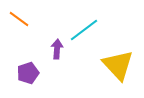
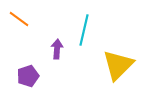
cyan line: rotated 40 degrees counterclockwise
yellow triangle: rotated 28 degrees clockwise
purple pentagon: moved 3 px down
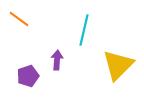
purple arrow: moved 11 px down
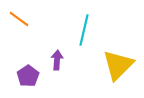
purple pentagon: rotated 15 degrees counterclockwise
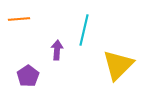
orange line: rotated 40 degrees counterclockwise
purple arrow: moved 10 px up
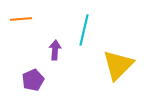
orange line: moved 2 px right
purple arrow: moved 2 px left
purple pentagon: moved 5 px right, 4 px down; rotated 10 degrees clockwise
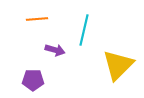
orange line: moved 16 px right
purple arrow: rotated 102 degrees clockwise
purple pentagon: rotated 25 degrees clockwise
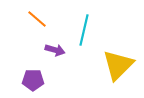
orange line: rotated 45 degrees clockwise
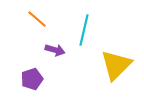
yellow triangle: moved 2 px left
purple pentagon: moved 1 px left, 1 px up; rotated 20 degrees counterclockwise
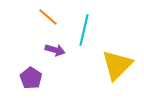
orange line: moved 11 px right, 2 px up
yellow triangle: moved 1 px right
purple pentagon: moved 1 px left, 1 px up; rotated 20 degrees counterclockwise
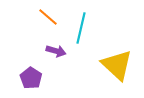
cyan line: moved 3 px left, 2 px up
purple arrow: moved 1 px right, 1 px down
yellow triangle: rotated 32 degrees counterclockwise
